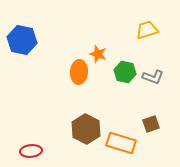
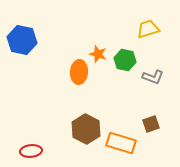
yellow trapezoid: moved 1 px right, 1 px up
green hexagon: moved 12 px up
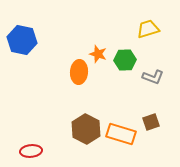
green hexagon: rotated 15 degrees counterclockwise
brown square: moved 2 px up
orange rectangle: moved 9 px up
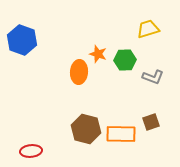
blue hexagon: rotated 8 degrees clockwise
brown hexagon: rotated 12 degrees counterclockwise
orange rectangle: rotated 16 degrees counterclockwise
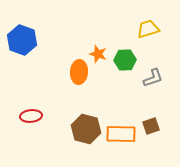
gray L-shape: moved 1 px down; rotated 40 degrees counterclockwise
brown square: moved 4 px down
red ellipse: moved 35 px up
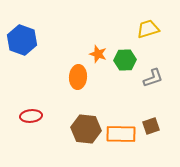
orange ellipse: moved 1 px left, 5 px down
brown hexagon: rotated 8 degrees counterclockwise
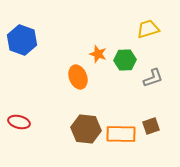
orange ellipse: rotated 25 degrees counterclockwise
red ellipse: moved 12 px left, 6 px down; rotated 20 degrees clockwise
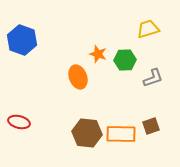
brown hexagon: moved 1 px right, 4 px down
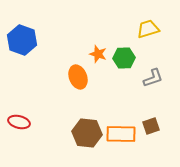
green hexagon: moved 1 px left, 2 px up
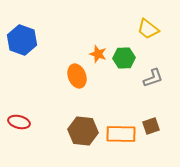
yellow trapezoid: rotated 125 degrees counterclockwise
orange ellipse: moved 1 px left, 1 px up
brown hexagon: moved 4 px left, 2 px up
